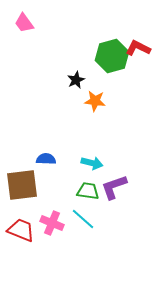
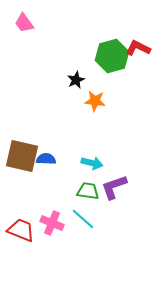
brown square: moved 29 px up; rotated 20 degrees clockwise
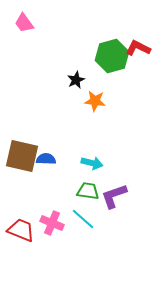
purple L-shape: moved 9 px down
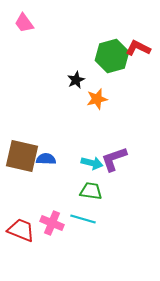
orange star: moved 2 px right, 2 px up; rotated 20 degrees counterclockwise
green trapezoid: moved 3 px right
purple L-shape: moved 37 px up
cyan line: rotated 25 degrees counterclockwise
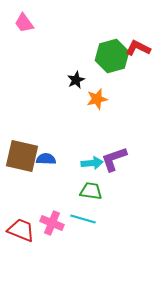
cyan arrow: rotated 20 degrees counterclockwise
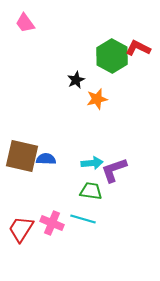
pink trapezoid: moved 1 px right
green hexagon: rotated 16 degrees counterclockwise
purple L-shape: moved 11 px down
red trapezoid: moved 1 px up; rotated 80 degrees counterclockwise
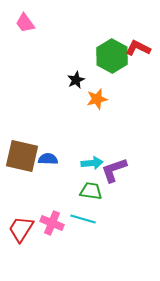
blue semicircle: moved 2 px right
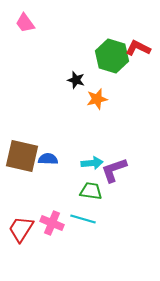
green hexagon: rotated 12 degrees counterclockwise
black star: rotated 30 degrees counterclockwise
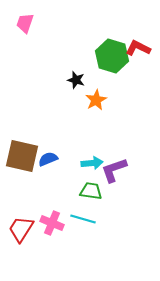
pink trapezoid: rotated 55 degrees clockwise
orange star: moved 1 px left, 1 px down; rotated 15 degrees counterclockwise
blue semicircle: rotated 24 degrees counterclockwise
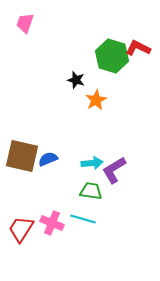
purple L-shape: rotated 12 degrees counterclockwise
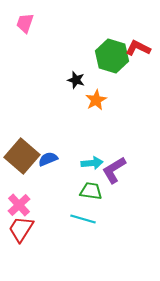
brown square: rotated 28 degrees clockwise
pink cross: moved 33 px left, 18 px up; rotated 25 degrees clockwise
